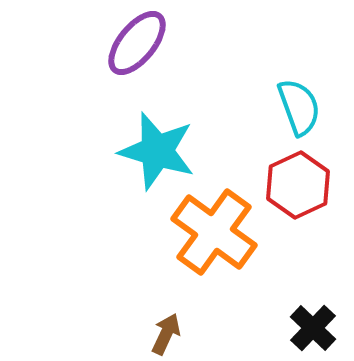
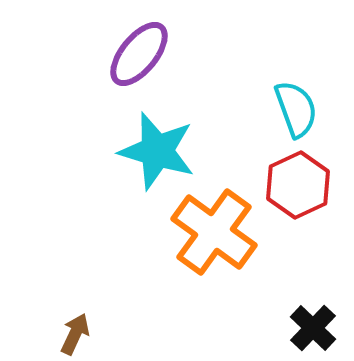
purple ellipse: moved 2 px right, 11 px down
cyan semicircle: moved 3 px left, 2 px down
brown arrow: moved 91 px left
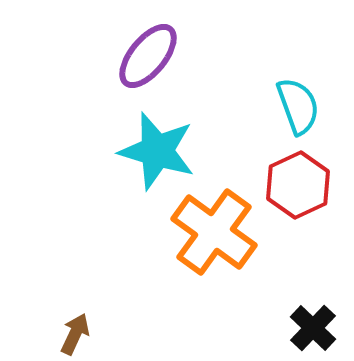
purple ellipse: moved 9 px right, 2 px down
cyan semicircle: moved 2 px right, 3 px up
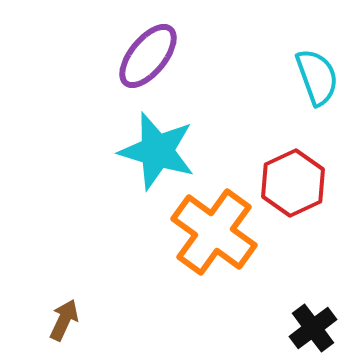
cyan semicircle: moved 19 px right, 29 px up
red hexagon: moved 5 px left, 2 px up
black cross: rotated 9 degrees clockwise
brown arrow: moved 11 px left, 14 px up
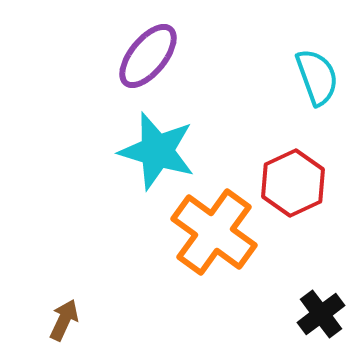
black cross: moved 8 px right, 14 px up
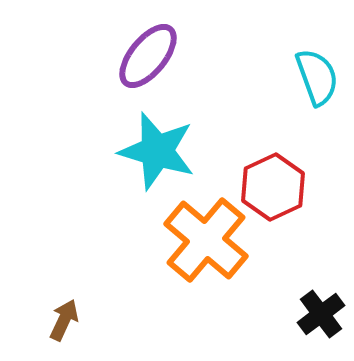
red hexagon: moved 20 px left, 4 px down
orange cross: moved 8 px left, 8 px down; rotated 4 degrees clockwise
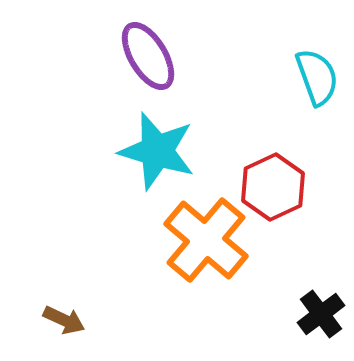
purple ellipse: rotated 70 degrees counterclockwise
brown arrow: rotated 90 degrees clockwise
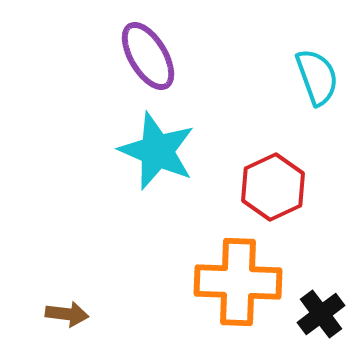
cyan star: rotated 6 degrees clockwise
orange cross: moved 32 px right, 42 px down; rotated 38 degrees counterclockwise
brown arrow: moved 3 px right, 6 px up; rotated 18 degrees counterclockwise
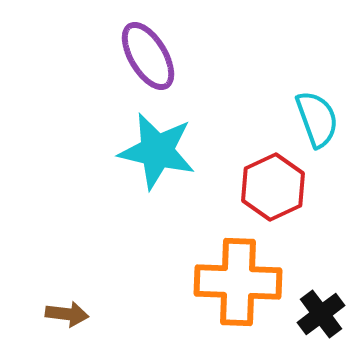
cyan semicircle: moved 42 px down
cyan star: rotated 10 degrees counterclockwise
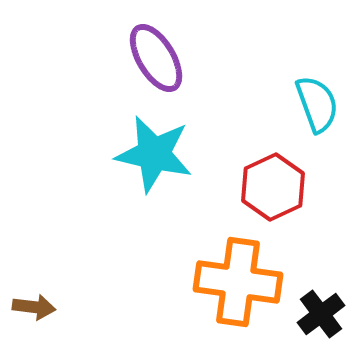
purple ellipse: moved 8 px right, 2 px down
cyan semicircle: moved 15 px up
cyan star: moved 3 px left, 3 px down
orange cross: rotated 6 degrees clockwise
brown arrow: moved 33 px left, 7 px up
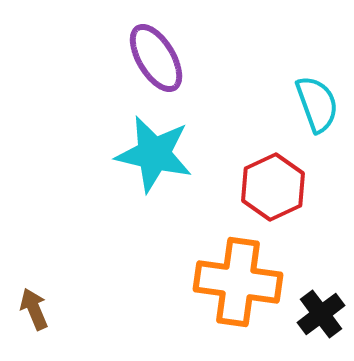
brown arrow: moved 2 px down; rotated 120 degrees counterclockwise
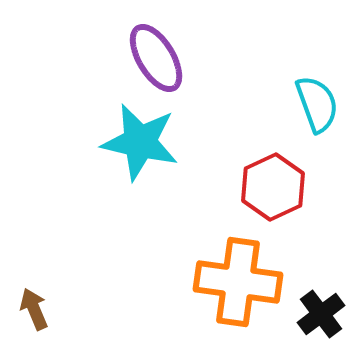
cyan star: moved 14 px left, 12 px up
